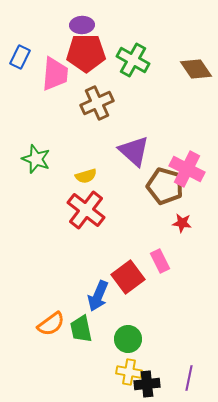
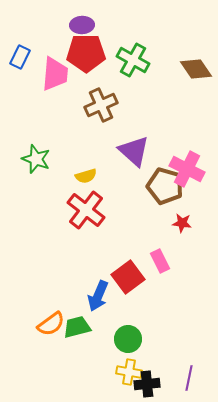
brown cross: moved 4 px right, 2 px down
green trapezoid: moved 4 px left, 2 px up; rotated 88 degrees clockwise
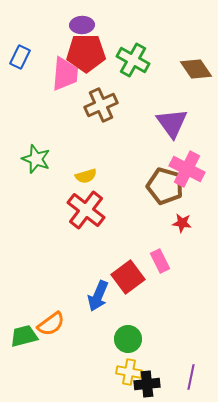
pink trapezoid: moved 10 px right
purple triangle: moved 38 px right, 28 px up; rotated 12 degrees clockwise
green trapezoid: moved 53 px left, 9 px down
purple line: moved 2 px right, 1 px up
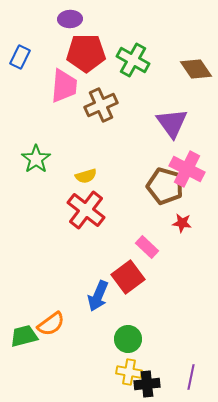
purple ellipse: moved 12 px left, 6 px up
pink trapezoid: moved 1 px left, 12 px down
green star: rotated 16 degrees clockwise
pink rectangle: moved 13 px left, 14 px up; rotated 20 degrees counterclockwise
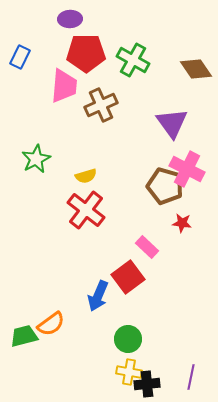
green star: rotated 8 degrees clockwise
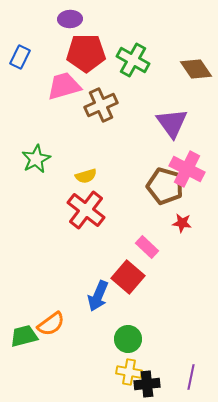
pink trapezoid: rotated 111 degrees counterclockwise
red square: rotated 12 degrees counterclockwise
